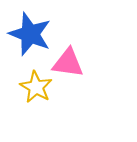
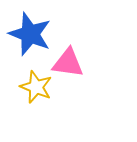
yellow star: rotated 8 degrees counterclockwise
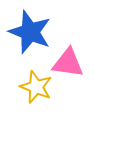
blue star: moved 2 px up
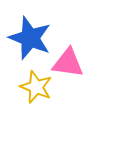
blue star: moved 6 px down
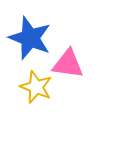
pink triangle: moved 1 px down
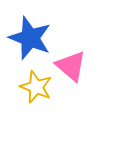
pink triangle: moved 3 px right, 2 px down; rotated 32 degrees clockwise
